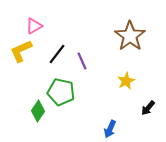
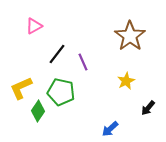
yellow L-shape: moved 37 px down
purple line: moved 1 px right, 1 px down
blue arrow: rotated 24 degrees clockwise
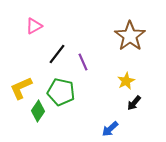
black arrow: moved 14 px left, 5 px up
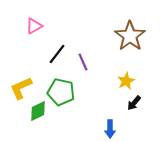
green diamond: rotated 30 degrees clockwise
blue arrow: rotated 48 degrees counterclockwise
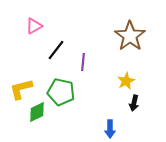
black line: moved 1 px left, 4 px up
purple line: rotated 30 degrees clockwise
yellow L-shape: moved 1 px down; rotated 10 degrees clockwise
black arrow: rotated 28 degrees counterclockwise
green diamond: moved 1 px left, 1 px down
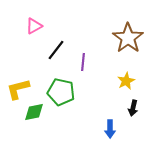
brown star: moved 2 px left, 2 px down
yellow L-shape: moved 3 px left
black arrow: moved 1 px left, 5 px down
green diamond: moved 3 px left; rotated 15 degrees clockwise
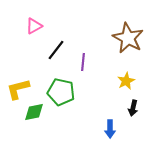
brown star: rotated 8 degrees counterclockwise
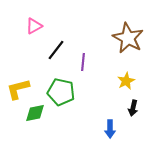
green diamond: moved 1 px right, 1 px down
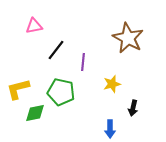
pink triangle: rotated 18 degrees clockwise
yellow star: moved 14 px left, 3 px down; rotated 12 degrees clockwise
